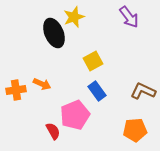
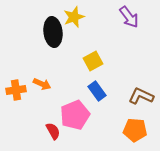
black ellipse: moved 1 px left, 1 px up; rotated 16 degrees clockwise
brown L-shape: moved 2 px left, 5 px down
orange pentagon: rotated 10 degrees clockwise
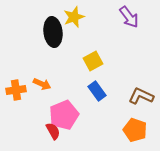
pink pentagon: moved 11 px left
orange pentagon: rotated 15 degrees clockwise
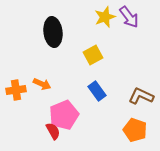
yellow star: moved 31 px right
yellow square: moved 6 px up
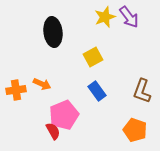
yellow square: moved 2 px down
brown L-shape: moved 1 px right, 5 px up; rotated 95 degrees counterclockwise
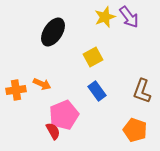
black ellipse: rotated 40 degrees clockwise
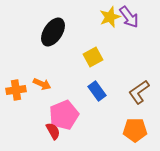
yellow star: moved 5 px right
brown L-shape: moved 3 px left, 1 px down; rotated 35 degrees clockwise
orange pentagon: rotated 20 degrees counterclockwise
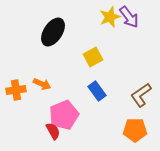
brown L-shape: moved 2 px right, 3 px down
